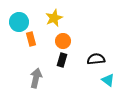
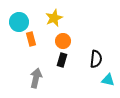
black semicircle: rotated 102 degrees clockwise
cyan triangle: rotated 24 degrees counterclockwise
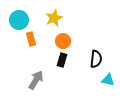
cyan circle: moved 2 px up
gray arrow: moved 2 px down; rotated 18 degrees clockwise
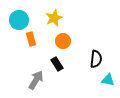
black rectangle: moved 5 px left, 4 px down; rotated 48 degrees counterclockwise
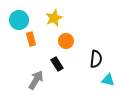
orange circle: moved 3 px right
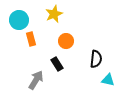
yellow star: moved 4 px up
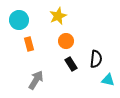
yellow star: moved 4 px right, 2 px down
orange rectangle: moved 2 px left, 5 px down
black rectangle: moved 14 px right
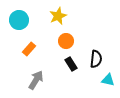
orange rectangle: moved 5 px down; rotated 56 degrees clockwise
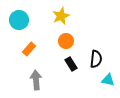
yellow star: moved 3 px right
gray arrow: rotated 36 degrees counterclockwise
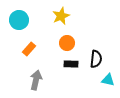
orange circle: moved 1 px right, 2 px down
black rectangle: rotated 56 degrees counterclockwise
gray arrow: rotated 18 degrees clockwise
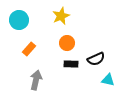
black semicircle: rotated 60 degrees clockwise
